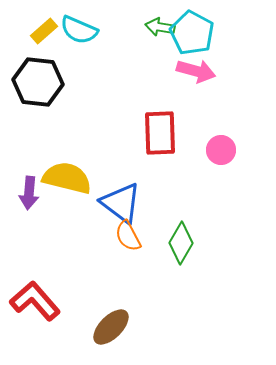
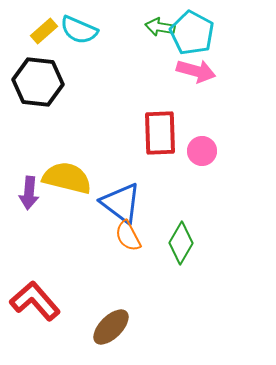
pink circle: moved 19 px left, 1 px down
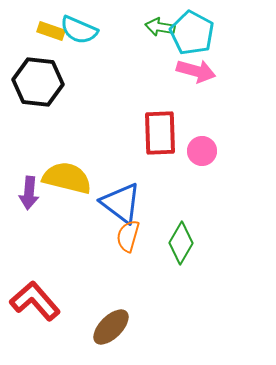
yellow rectangle: moved 7 px right; rotated 60 degrees clockwise
orange semicircle: rotated 44 degrees clockwise
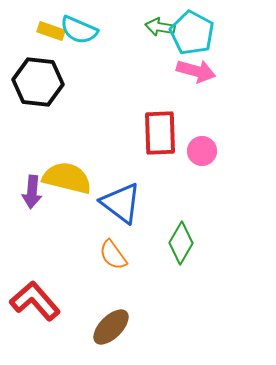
purple arrow: moved 3 px right, 1 px up
orange semicircle: moved 15 px left, 19 px down; rotated 52 degrees counterclockwise
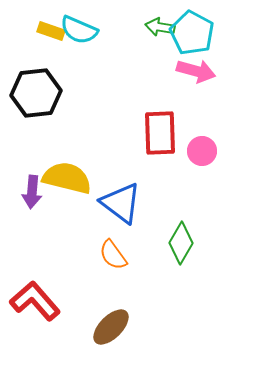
black hexagon: moved 2 px left, 11 px down; rotated 12 degrees counterclockwise
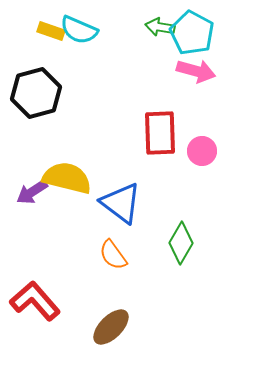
black hexagon: rotated 9 degrees counterclockwise
purple arrow: rotated 52 degrees clockwise
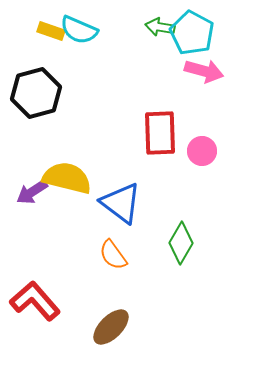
pink arrow: moved 8 px right
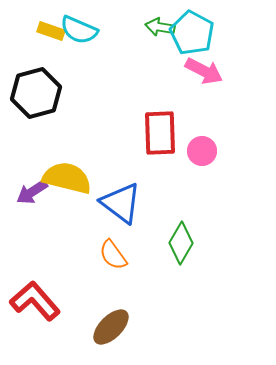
pink arrow: rotated 12 degrees clockwise
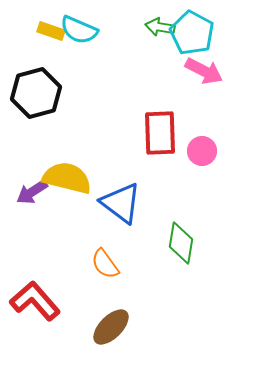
green diamond: rotated 21 degrees counterclockwise
orange semicircle: moved 8 px left, 9 px down
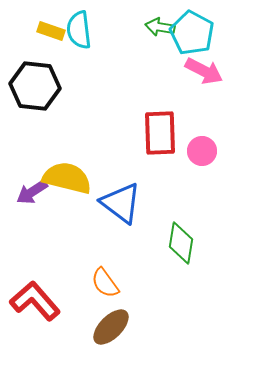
cyan semicircle: rotated 60 degrees clockwise
black hexagon: moved 1 px left, 7 px up; rotated 21 degrees clockwise
orange semicircle: moved 19 px down
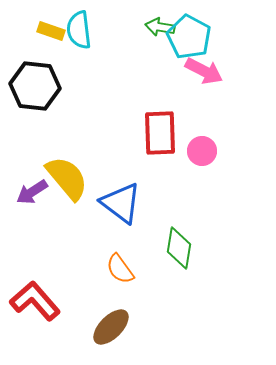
cyan pentagon: moved 3 px left, 4 px down
yellow semicircle: rotated 36 degrees clockwise
green diamond: moved 2 px left, 5 px down
orange semicircle: moved 15 px right, 14 px up
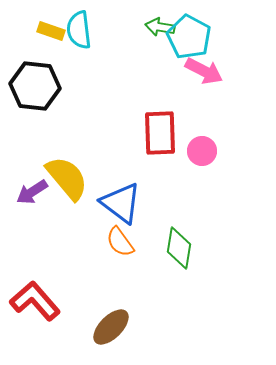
orange semicircle: moved 27 px up
